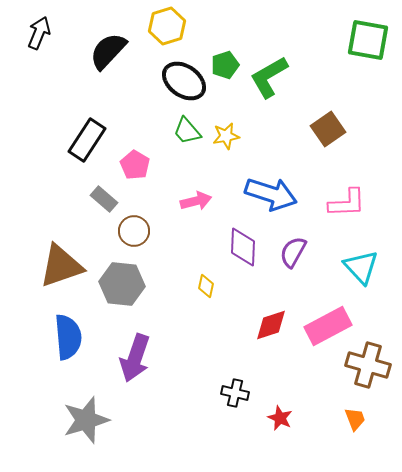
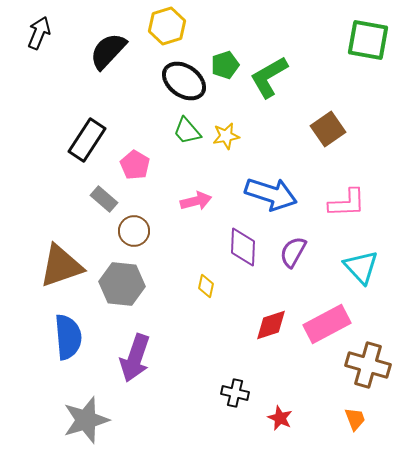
pink rectangle: moved 1 px left, 2 px up
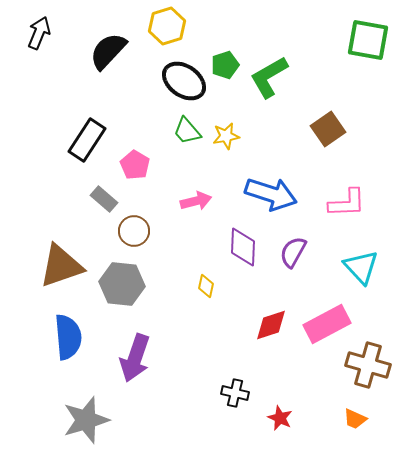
orange trapezoid: rotated 135 degrees clockwise
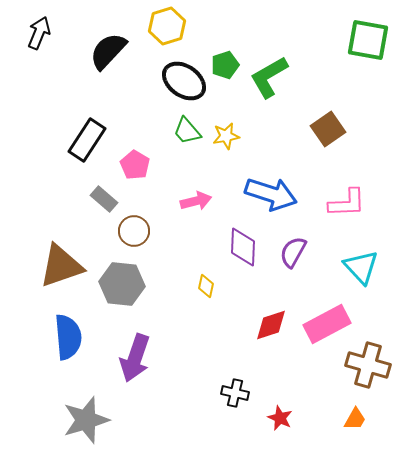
orange trapezoid: rotated 85 degrees counterclockwise
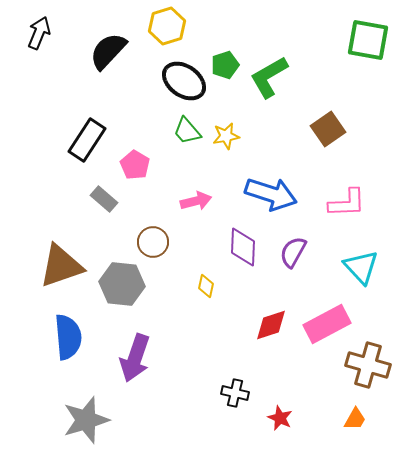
brown circle: moved 19 px right, 11 px down
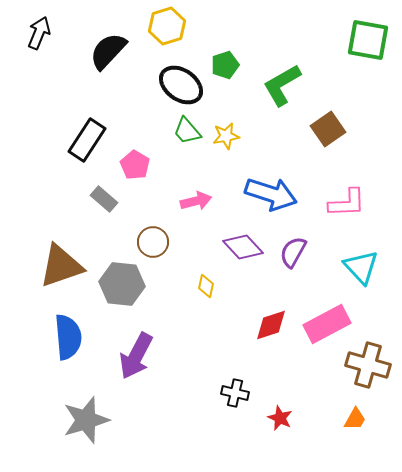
green L-shape: moved 13 px right, 8 px down
black ellipse: moved 3 px left, 4 px down
purple diamond: rotated 45 degrees counterclockwise
purple arrow: moved 1 px right, 2 px up; rotated 9 degrees clockwise
